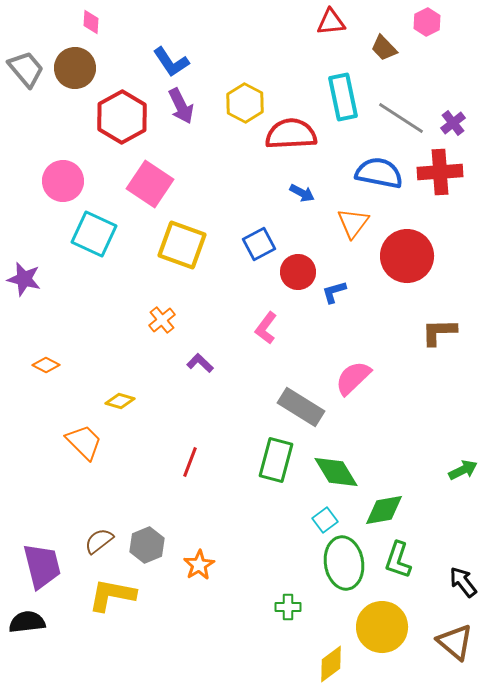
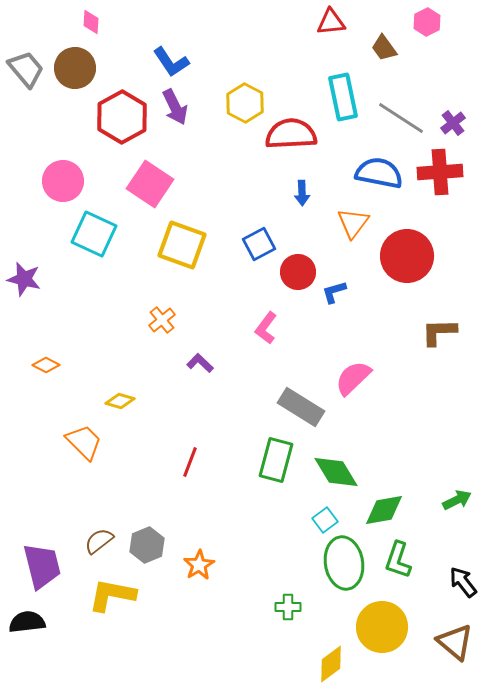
brown trapezoid at (384, 48): rotated 8 degrees clockwise
purple arrow at (181, 106): moved 6 px left, 1 px down
blue arrow at (302, 193): rotated 60 degrees clockwise
green arrow at (463, 470): moved 6 px left, 30 px down
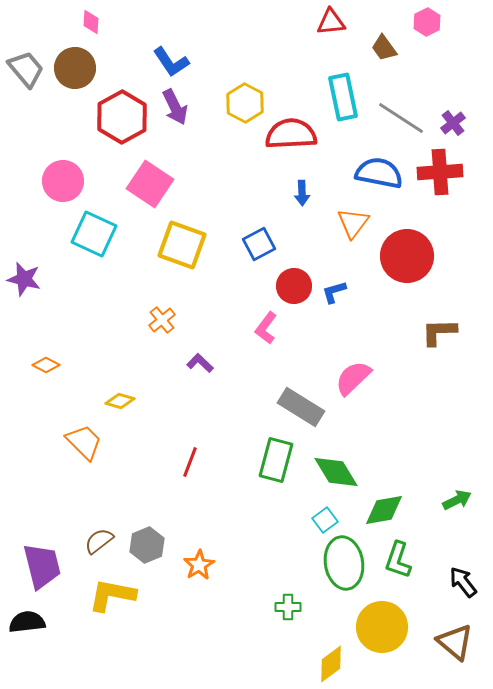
red circle at (298, 272): moved 4 px left, 14 px down
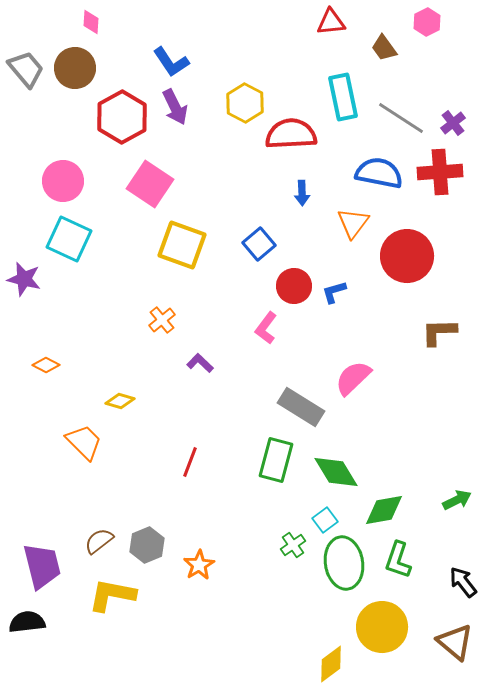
cyan square at (94, 234): moved 25 px left, 5 px down
blue square at (259, 244): rotated 12 degrees counterclockwise
green cross at (288, 607): moved 5 px right, 62 px up; rotated 35 degrees counterclockwise
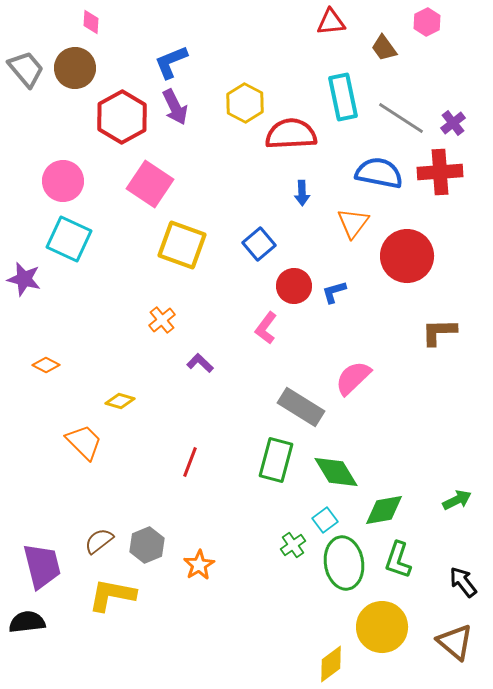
blue L-shape at (171, 62): rotated 102 degrees clockwise
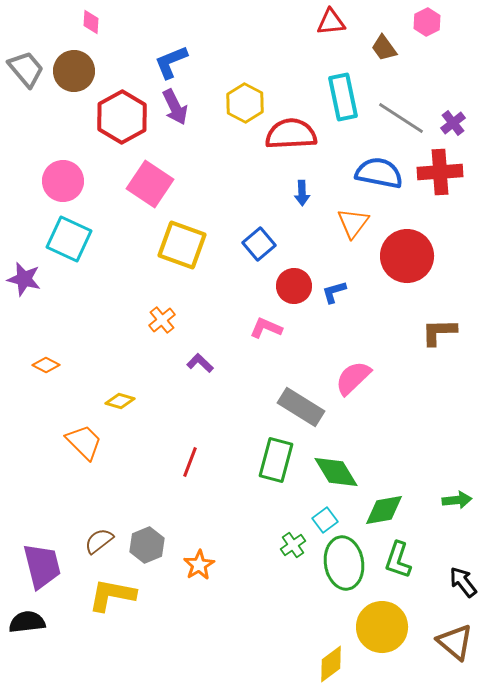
brown circle at (75, 68): moved 1 px left, 3 px down
pink L-shape at (266, 328): rotated 76 degrees clockwise
green arrow at (457, 500): rotated 20 degrees clockwise
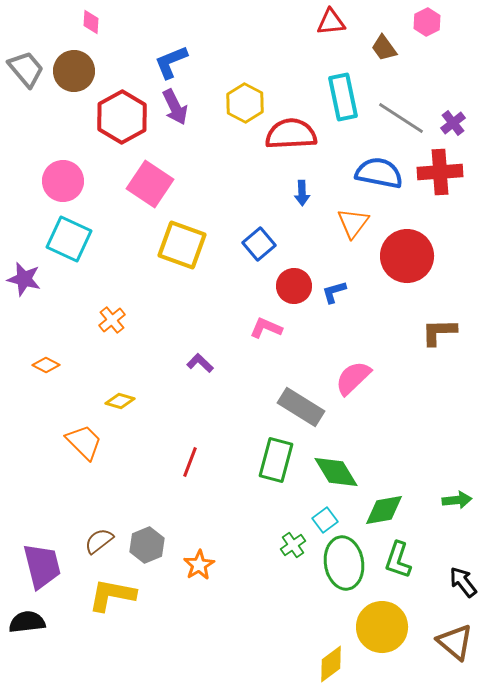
orange cross at (162, 320): moved 50 px left
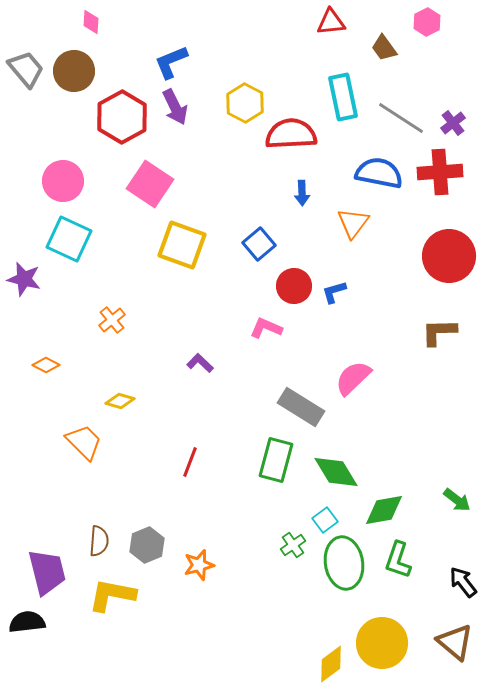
red circle at (407, 256): moved 42 px right
green arrow at (457, 500): rotated 44 degrees clockwise
brown semicircle at (99, 541): rotated 132 degrees clockwise
orange star at (199, 565): rotated 16 degrees clockwise
purple trapezoid at (42, 566): moved 5 px right, 6 px down
yellow circle at (382, 627): moved 16 px down
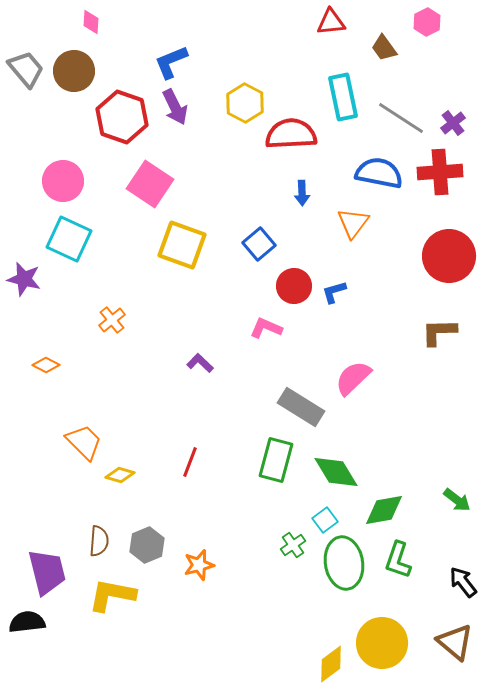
red hexagon at (122, 117): rotated 12 degrees counterclockwise
yellow diamond at (120, 401): moved 74 px down
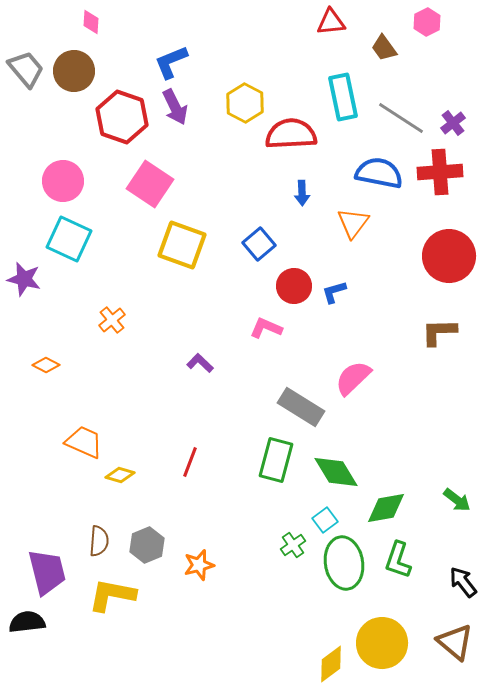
orange trapezoid at (84, 442): rotated 21 degrees counterclockwise
green diamond at (384, 510): moved 2 px right, 2 px up
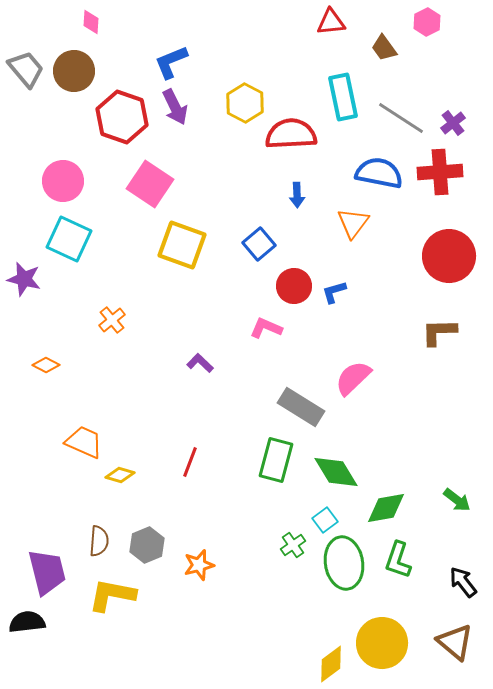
blue arrow at (302, 193): moved 5 px left, 2 px down
